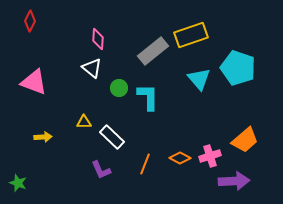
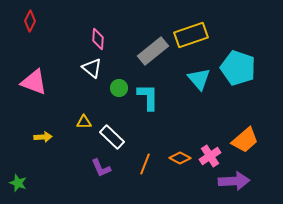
pink cross: rotated 15 degrees counterclockwise
purple L-shape: moved 2 px up
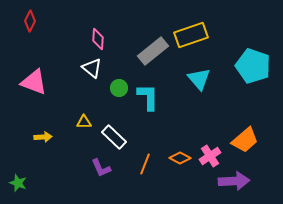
cyan pentagon: moved 15 px right, 2 px up
white rectangle: moved 2 px right
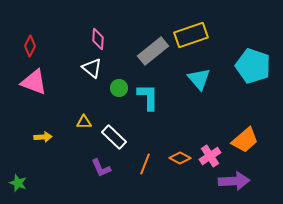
red diamond: moved 25 px down
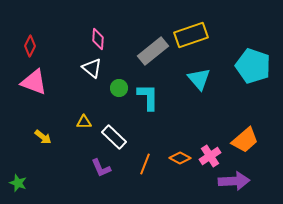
yellow arrow: rotated 42 degrees clockwise
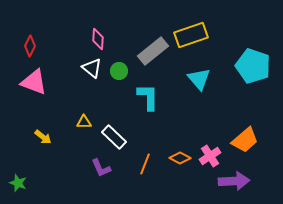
green circle: moved 17 px up
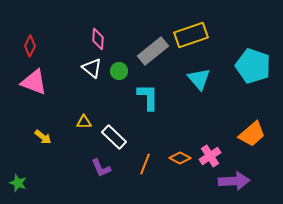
orange trapezoid: moved 7 px right, 6 px up
